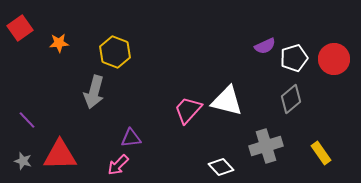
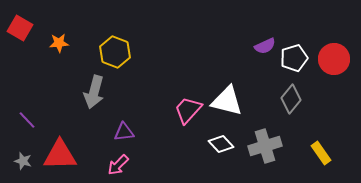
red square: rotated 25 degrees counterclockwise
gray diamond: rotated 12 degrees counterclockwise
purple triangle: moved 7 px left, 6 px up
gray cross: moved 1 px left
white diamond: moved 23 px up
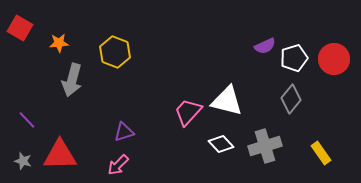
gray arrow: moved 22 px left, 12 px up
pink trapezoid: moved 2 px down
purple triangle: rotated 10 degrees counterclockwise
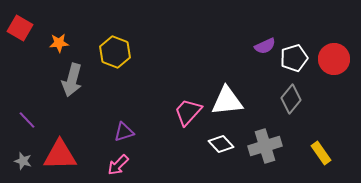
white triangle: rotated 20 degrees counterclockwise
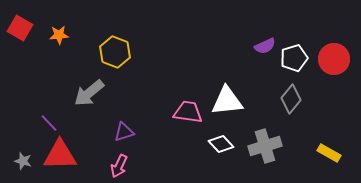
orange star: moved 8 px up
gray arrow: moved 17 px right, 13 px down; rotated 36 degrees clockwise
pink trapezoid: rotated 56 degrees clockwise
purple line: moved 22 px right, 3 px down
yellow rectangle: moved 8 px right; rotated 25 degrees counterclockwise
pink arrow: moved 1 px right, 1 px down; rotated 20 degrees counterclockwise
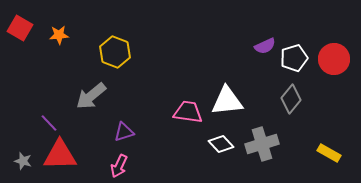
gray arrow: moved 2 px right, 3 px down
gray cross: moved 3 px left, 2 px up
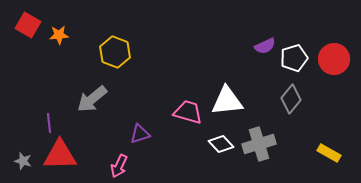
red square: moved 8 px right, 3 px up
gray arrow: moved 1 px right, 3 px down
pink trapezoid: rotated 8 degrees clockwise
purple line: rotated 36 degrees clockwise
purple triangle: moved 16 px right, 2 px down
gray cross: moved 3 px left
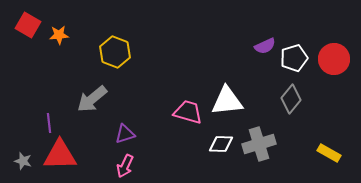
purple triangle: moved 15 px left
white diamond: rotated 45 degrees counterclockwise
pink arrow: moved 6 px right
